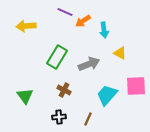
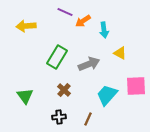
brown cross: rotated 16 degrees clockwise
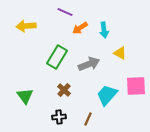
orange arrow: moved 3 px left, 7 px down
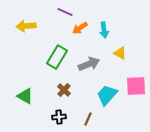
green triangle: rotated 24 degrees counterclockwise
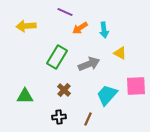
green triangle: rotated 30 degrees counterclockwise
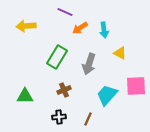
gray arrow: rotated 130 degrees clockwise
brown cross: rotated 24 degrees clockwise
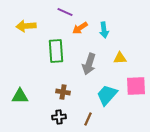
yellow triangle: moved 5 px down; rotated 32 degrees counterclockwise
green rectangle: moved 1 px left, 6 px up; rotated 35 degrees counterclockwise
brown cross: moved 1 px left, 2 px down; rotated 32 degrees clockwise
green triangle: moved 5 px left
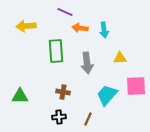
orange arrow: rotated 42 degrees clockwise
gray arrow: moved 2 px left, 1 px up; rotated 25 degrees counterclockwise
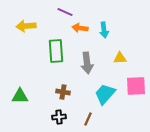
cyan trapezoid: moved 2 px left, 1 px up
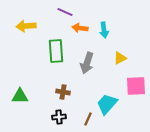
yellow triangle: rotated 24 degrees counterclockwise
gray arrow: rotated 25 degrees clockwise
cyan trapezoid: moved 2 px right, 10 px down
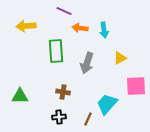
purple line: moved 1 px left, 1 px up
